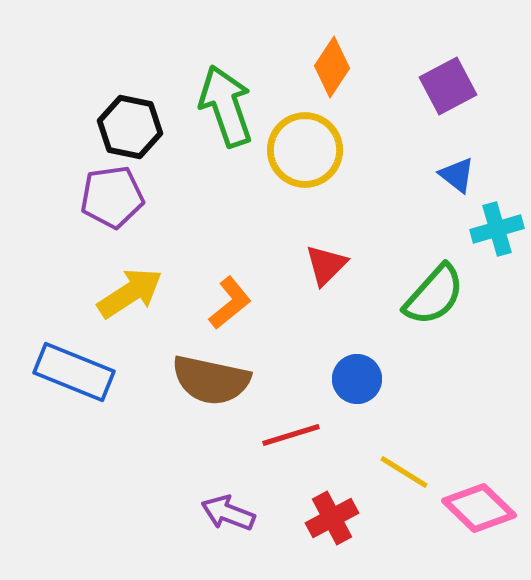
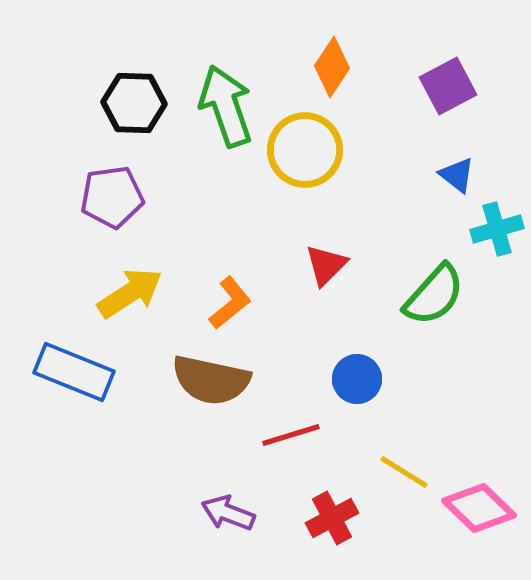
black hexagon: moved 4 px right, 24 px up; rotated 10 degrees counterclockwise
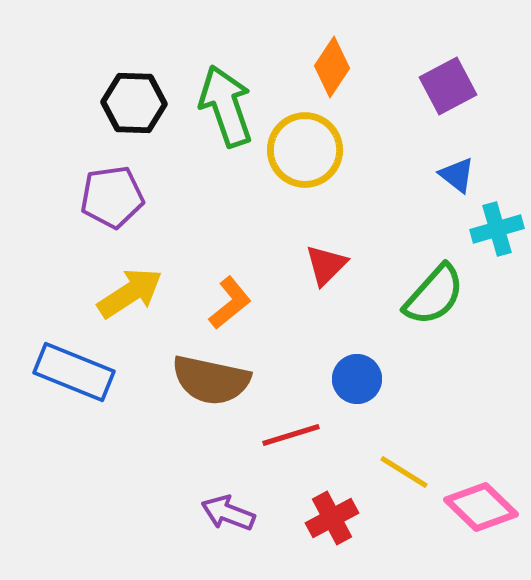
pink diamond: moved 2 px right, 1 px up
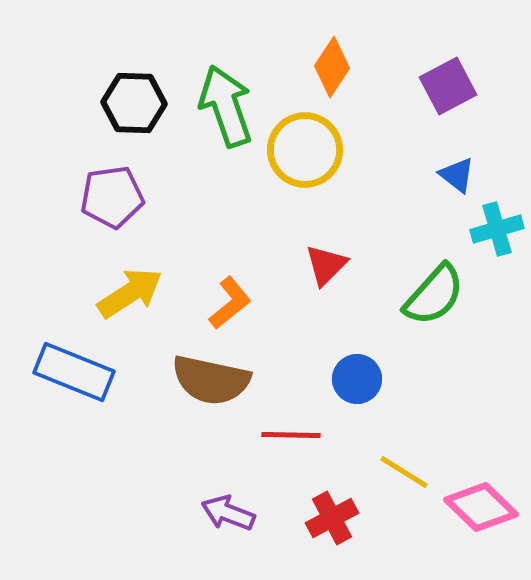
red line: rotated 18 degrees clockwise
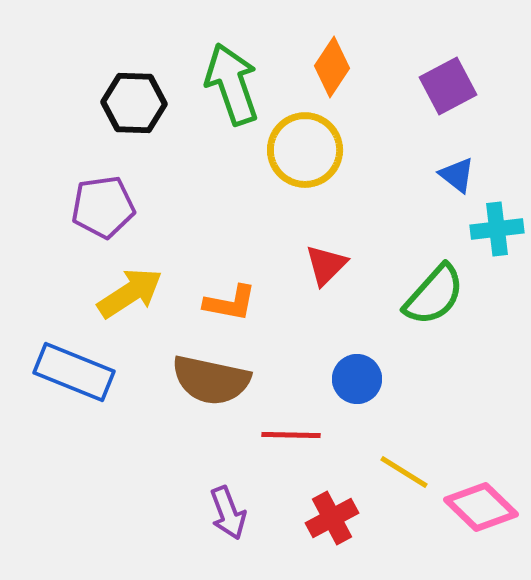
green arrow: moved 6 px right, 22 px up
purple pentagon: moved 9 px left, 10 px down
cyan cross: rotated 9 degrees clockwise
orange L-shape: rotated 50 degrees clockwise
purple arrow: rotated 132 degrees counterclockwise
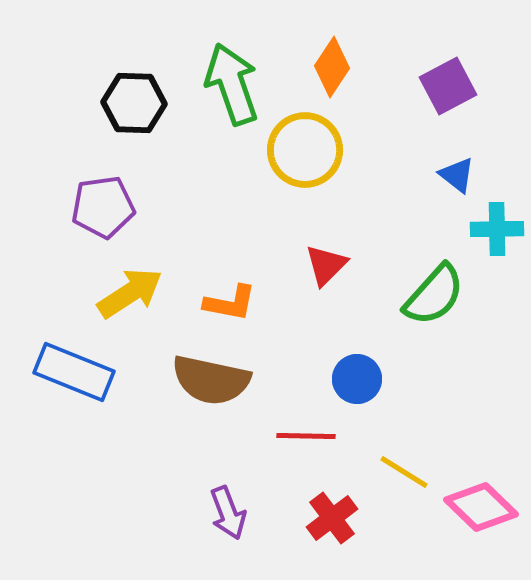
cyan cross: rotated 6 degrees clockwise
red line: moved 15 px right, 1 px down
red cross: rotated 9 degrees counterclockwise
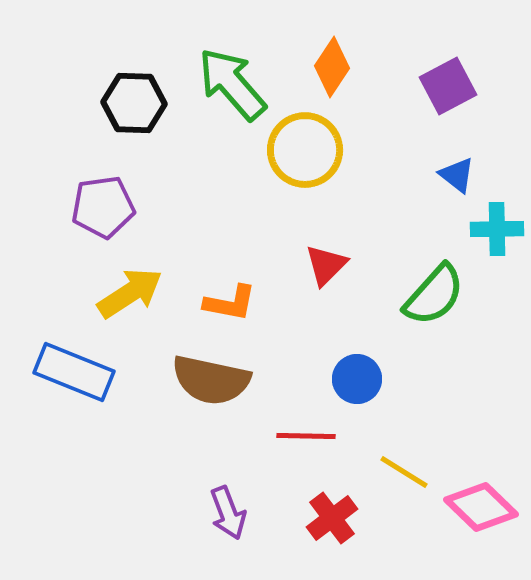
green arrow: rotated 22 degrees counterclockwise
